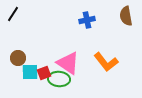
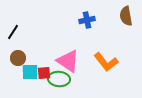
black line: moved 18 px down
pink triangle: moved 2 px up
red square: rotated 16 degrees clockwise
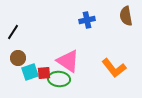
orange L-shape: moved 8 px right, 6 px down
cyan square: rotated 18 degrees counterclockwise
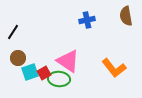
red square: rotated 24 degrees counterclockwise
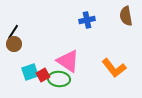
brown circle: moved 4 px left, 14 px up
red square: moved 1 px left, 2 px down
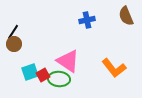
brown semicircle: rotated 12 degrees counterclockwise
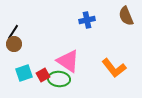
cyan square: moved 6 px left, 1 px down
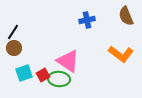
brown circle: moved 4 px down
orange L-shape: moved 7 px right, 14 px up; rotated 15 degrees counterclockwise
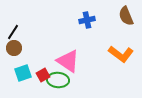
cyan square: moved 1 px left
green ellipse: moved 1 px left, 1 px down
